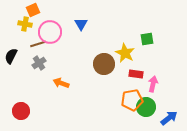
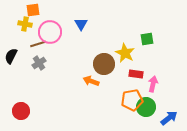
orange square: rotated 16 degrees clockwise
orange arrow: moved 30 px right, 2 px up
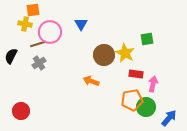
brown circle: moved 9 px up
blue arrow: rotated 12 degrees counterclockwise
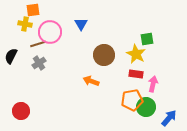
yellow star: moved 11 px right, 1 px down
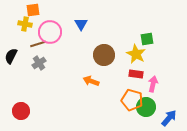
orange pentagon: rotated 25 degrees clockwise
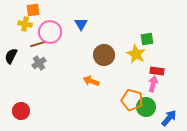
red rectangle: moved 21 px right, 3 px up
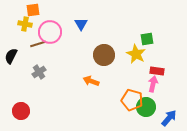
gray cross: moved 9 px down
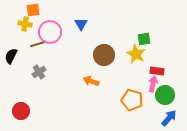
green square: moved 3 px left
green circle: moved 19 px right, 12 px up
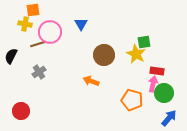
green square: moved 3 px down
green circle: moved 1 px left, 2 px up
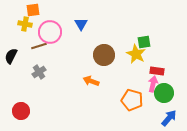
brown line: moved 1 px right, 2 px down
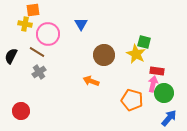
pink circle: moved 2 px left, 2 px down
green square: rotated 24 degrees clockwise
brown line: moved 2 px left, 6 px down; rotated 49 degrees clockwise
